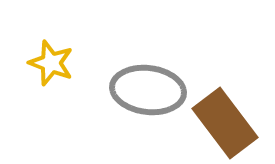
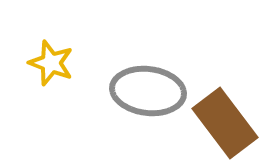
gray ellipse: moved 1 px down
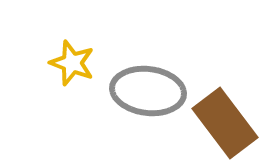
yellow star: moved 21 px right
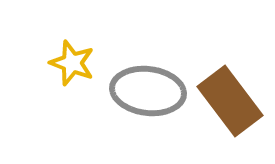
brown rectangle: moved 5 px right, 22 px up
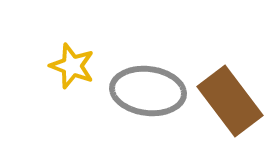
yellow star: moved 3 px down
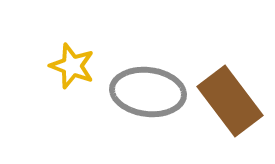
gray ellipse: moved 1 px down
